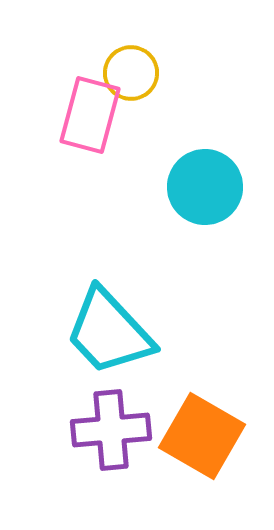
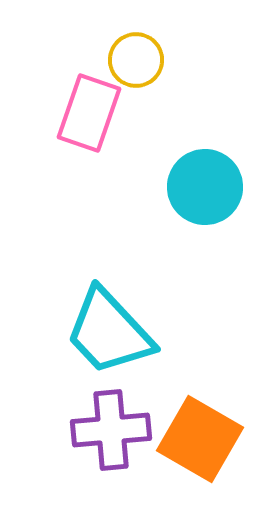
yellow circle: moved 5 px right, 13 px up
pink rectangle: moved 1 px left, 2 px up; rotated 4 degrees clockwise
orange square: moved 2 px left, 3 px down
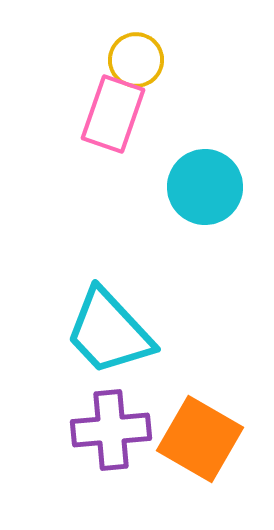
pink rectangle: moved 24 px right, 1 px down
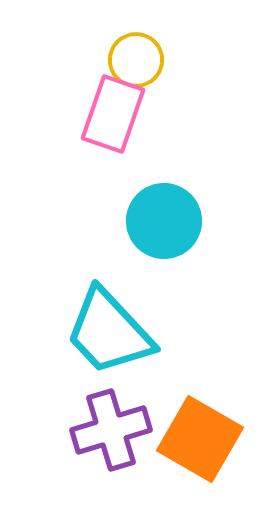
cyan circle: moved 41 px left, 34 px down
purple cross: rotated 12 degrees counterclockwise
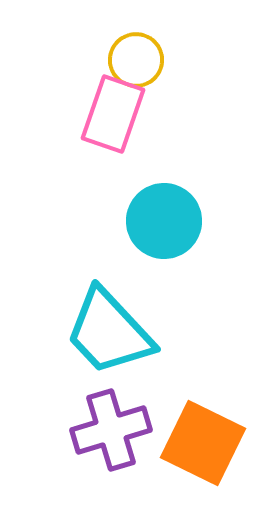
orange square: moved 3 px right, 4 px down; rotated 4 degrees counterclockwise
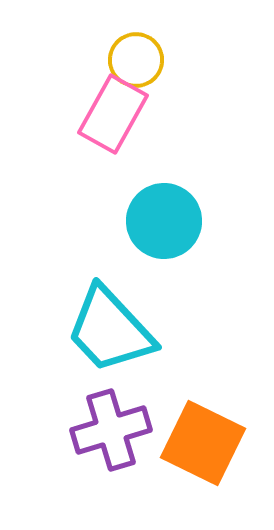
pink rectangle: rotated 10 degrees clockwise
cyan trapezoid: moved 1 px right, 2 px up
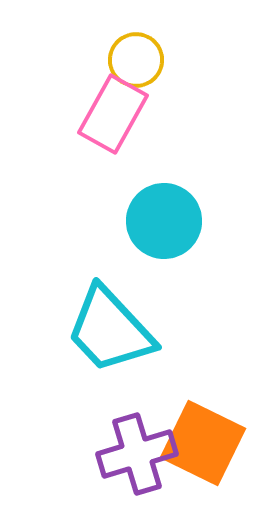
purple cross: moved 26 px right, 24 px down
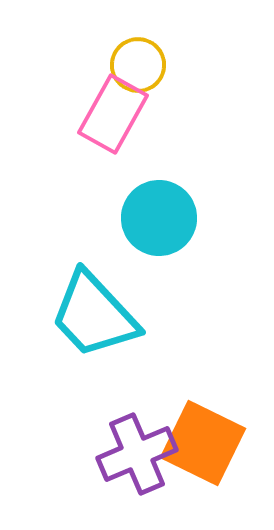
yellow circle: moved 2 px right, 5 px down
cyan circle: moved 5 px left, 3 px up
cyan trapezoid: moved 16 px left, 15 px up
purple cross: rotated 6 degrees counterclockwise
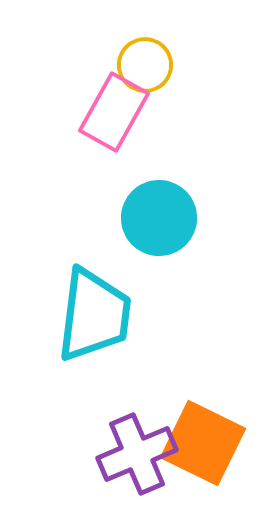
yellow circle: moved 7 px right
pink rectangle: moved 1 px right, 2 px up
cyan trapezoid: rotated 130 degrees counterclockwise
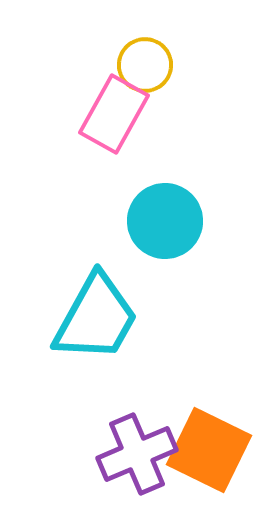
pink rectangle: moved 2 px down
cyan circle: moved 6 px right, 3 px down
cyan trapezoid: moved 2 px right, 3 px down; rotated 22 degrees clockwise
orange square: moved 6 px right, 7 px down
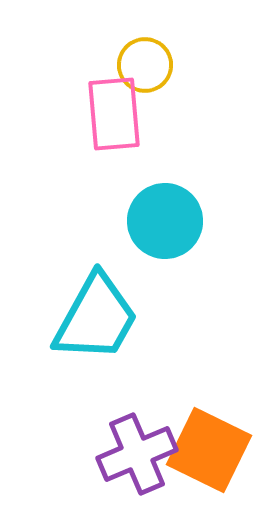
pink rectangle: rotated 34 degrees counterclockwise
